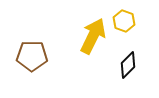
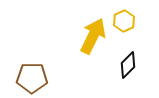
yellow hexagon: rotated 15 degrees clockwise
brown pentagon: moved 22 px down
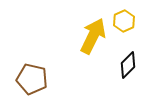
brown pentagon: moved 1 px down; rotated 12 degrees clockwise
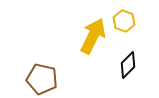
yellow hexagon: rotated 15 degrees counterclockwise
brown pentagon: moved 10 px right
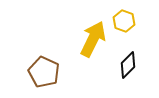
yellow arrow: moved 3 px down
brown pentagon: moved 2 px right, 7 px up; rotated 12 degrees clockwise
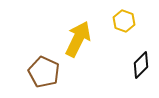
yellow arrow: moved 15 px left
black diamond: moved 13 px right
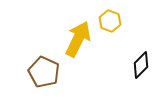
yellow hexagon: moved 14 px left
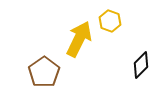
yellow arrow: moved 1 px right
brown pentagon: rotated 12 degrees clockwise
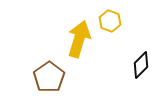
yellow arrow: rotated 9 degrees counterclockwise
brown pentagon: moved 5 px right, 5 px down
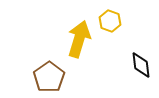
black diamond: rotated 52 degrees counterclockwise
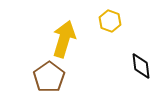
yellow arrow: moved 15 px left
black diamond: moved 1 px down
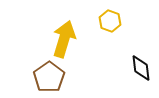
black diamond: moved 2 px down
